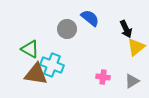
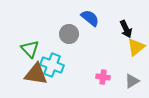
gray circle: moved 2 px right, 5 px down
green triangle: rotated 18 degrees clockwise
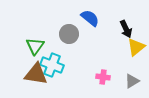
green triangle: moved 5 px right, 3 px up; rotated 18 degrees clockwise
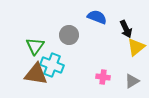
blue semicircle: moved 7 px right, 1 px up; rotated 18 degrees counterclockwise
gray circle: moved 1 px down
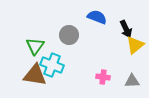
yellow triangle: moved 1 px left, 2 px up
brown triangle: moved 1 px left, 1 px down
gray triangle: rotated 28 degrees clockwise
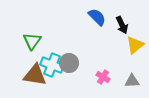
blue semicircle: rotated 24 degrees clockwise
black arrow: moved 4 px left, 4 px up
gray circle: moved 28 px down
green triangle: moved 3 px left, 5 px up
pink cross: rotated 24 degrees clockwise
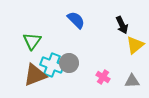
blue semicircle: moved 21 px left, 3 px down
brown triangle: rotated 30 degrees counterclockwise
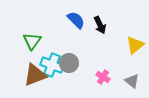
black arrow: moved 22 px left
gray triangle: rotated 42 degrees clockwise
